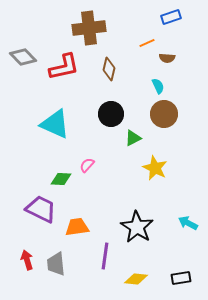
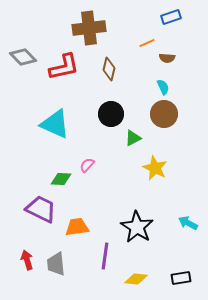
cyan semicircle: moved 5 px right, 1 px down
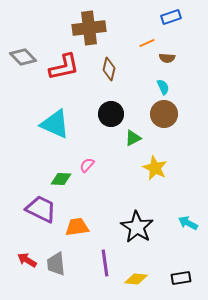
purple line: moved 7 px down; rotated 16 degrees counterclockwise
red arrow: rotated 42 degrees counterclockwise
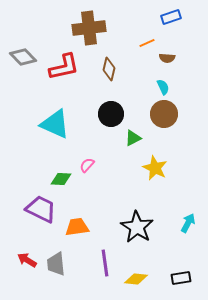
cyan arrow: rotated 90 degrees clockwise
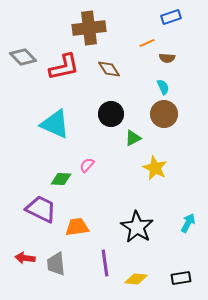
brown diamond: rotated 45 degrees counterclockwise
red arrow: moved 2 px left, 2 px up; rotated 24 degrees counterclockwise
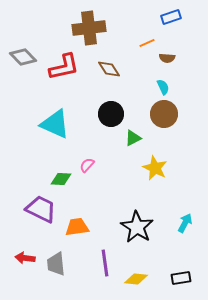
cyan arrow: moved 3 px left
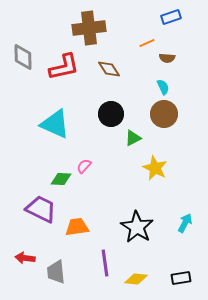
gray diamond: rotated 44 degrees clockwise
pink semicircle: moved 3 px left, 1 px down
gray trapezoid: moved 8 px down
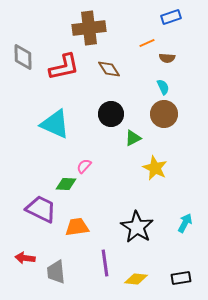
green diamond: moved 5 px right, 5 px down
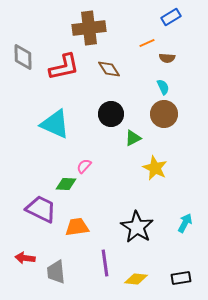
blue rectangle: rotated 12 degrees counterclockwise
